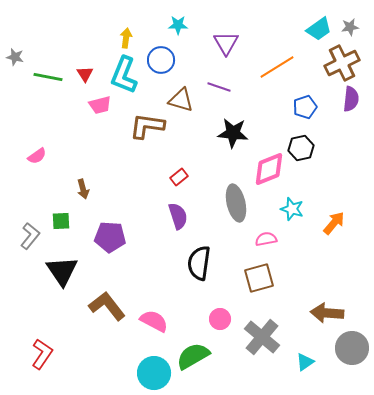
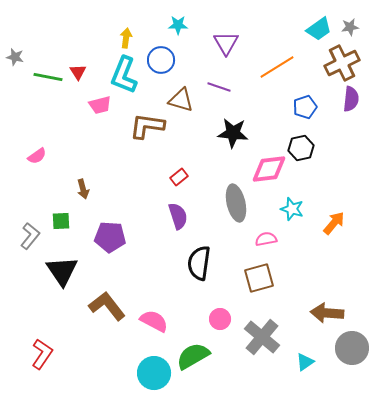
red triangle at (85, 74): moved 7 px left, 2 px up
pink diamond at (269, 169): rotated 15 degrees clockwise
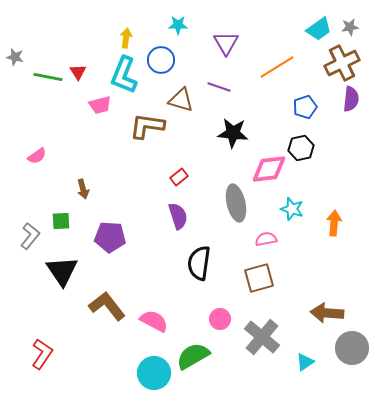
orange arrow at (334, 223): rotated 35 degrees counterclockwise
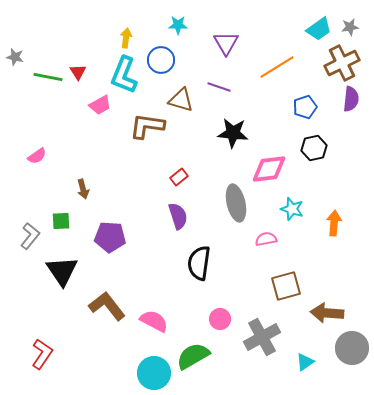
pink trapezoid at (100, 105): rotated 15 degrees counterclockwise
black hexagon at (301, 148): moved 13 px right
brown square at (259, 278): moved 27 px right, 8 px down
gray cross at (262, 337): rotated 21 degrees clockwise
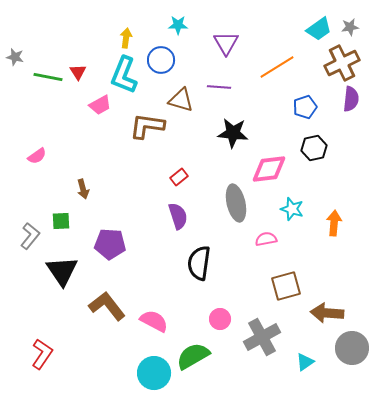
purple line at (219, 87): rotated 15 degrees counterclockwise
purple pentagon at (110, 237): moved 7 px down
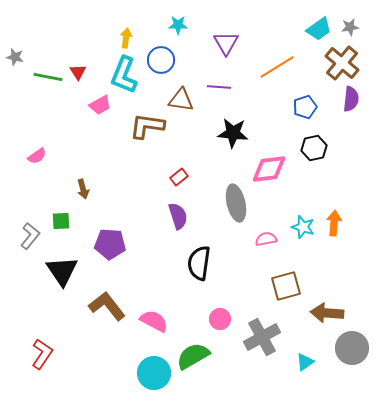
brown cross at (342, 63): rotated 24 degrees counterclockwise
brown triangle at (181, 100): rotated 8 degrees counterclockwise
cyan star at (292, 209): moved 11 px right, 18 px down
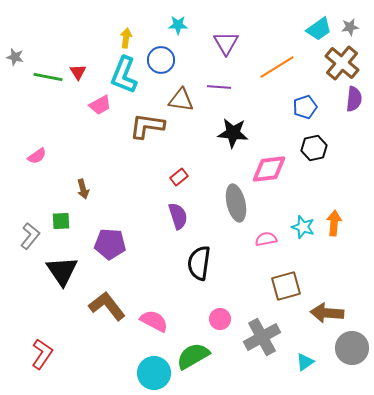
purple semicircle at (351, 99): moved 3 px right
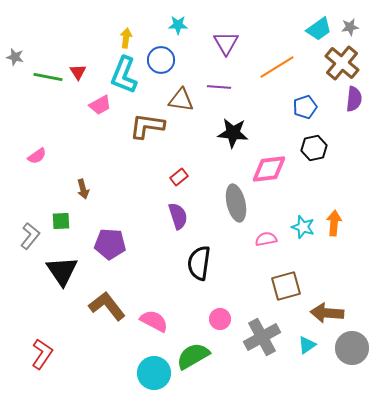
cyan triangle at (305, 362): moved 2 px right, 17 px up
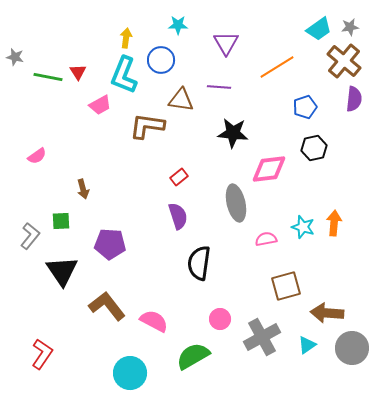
brown cross at (342, 63): moved 2 px right, 2 px up
cyan circle at (154, 373): moved 24 px left
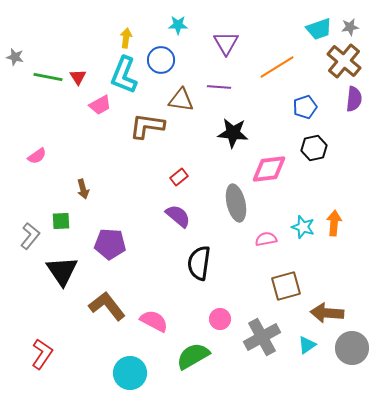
cyan trapezoid at (319, 29): rotated 16 degrees clockwise
red triangle at (78, 72): moved 5 px down
purple semicircle at (178, 216): rotated 32 degrees counterclockwise
